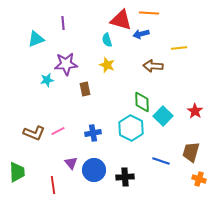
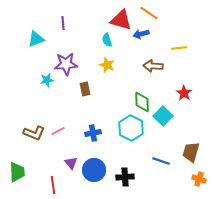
orange line: rotated 30 degrees clockwise
red star: moved 11 px left, 18 px up
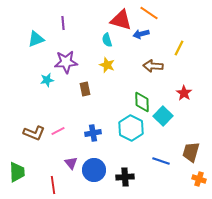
yellow line: rotated 56 degrees counterclockwise
purple star: moved 2 px up
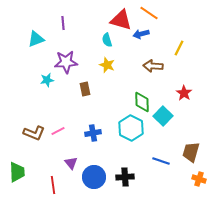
blue circle: moved 7 px down
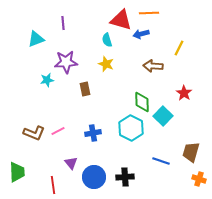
orange line: rotated 36 degrees counterclockwise
yellow star: moved 1 px left, 1 px up
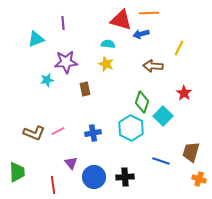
cyan semicircle: moved 1 px right, 4 px down; rotated 112 degrees clockwise
green diamond: rotated 20 degrees clockwise
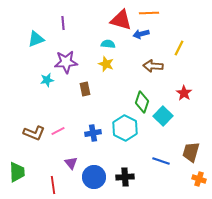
cyan hexagon: moved 6 px left
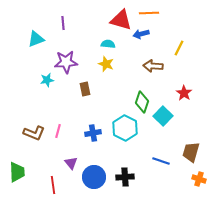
pink line: rotated 48 degrees counterclockwise
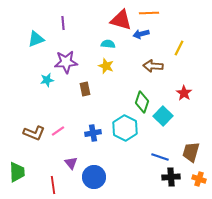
yellow star: moved 2 px down
pink line: rotated 40 degrees clockwise
blue line: moved 1 px left, 4 px up
black cross: moved 46 px right
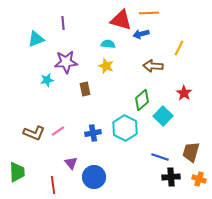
green diamond: moved 2 px up; rotated 30 degrees clockwise
